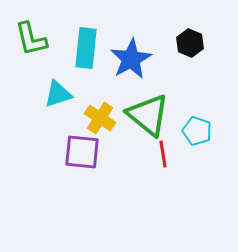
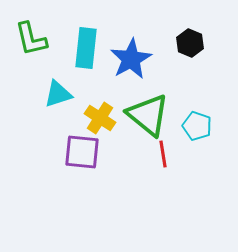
cyan pentagon: moved 5 px up
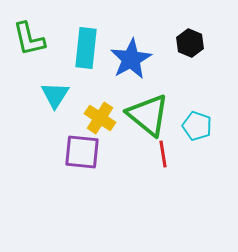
green L-shape: moved 2 px left
cyan triangle: moved 3 px left, 1 px down; rotated 40 degrees counterclockwise
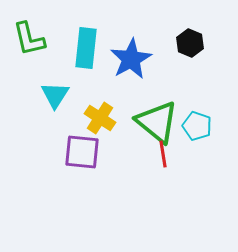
green triangle: moved 9 px right, 7 px down
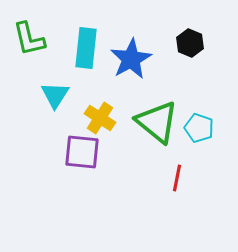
cyan pentagon: moved 2 px right, 2 px down
red line: moved 14 px right, 24 px down; rotated 20 degrees clockwise
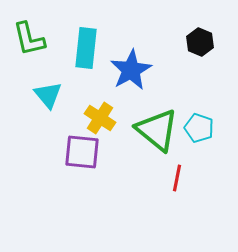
black hexagon: moved 10 px right, 1 px up
blue star: moved 11 px down
cyan triangle: moved 7 px left; rotated 12 degrees counterclockwise
green triangle: moved 8 px down
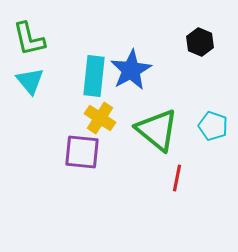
cyan rectangle: moved 8 px right, 28 px down
cyan triangle: moved 18 px left, 14 px up
cyan pentagon: moved 14 px right, 2 px up
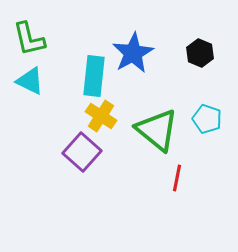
black hexagon: moved 11 px down
blue star: moved 2 px right, 17 px up
cyan triangle: rotated 24 degrees counterclockwise
yellow cross: moved 1 px right, 2 px up
cyan pentagon: moved 6 px left, 7 px up
purple square: rotated 36 degrees clockwise
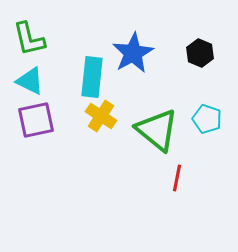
cyan rectangle: moved 2 px left, 1 px down
purple square: moved 46 px left, 32 px up; rotated 36 degrees clockwise
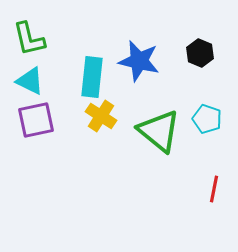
blue star: moved 6 px right, 8 px down; rotated 30 degrees counterclockwise
green triangle: moved 2 px right, 1 px down
red line: moved 37 px right, 11 px down
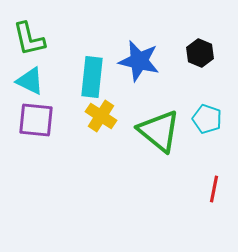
purple square: rotated 18 degrees clockwise
